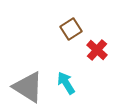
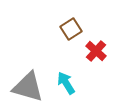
red cross: moved 1 px left, 1 px down
gray triangle: rotated 16 degrees counterclockwise
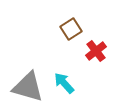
red cross: rotated 10 degrees clockwise
cyan arrow: moved 2 px left; rotated 10 degrees counterclockwise
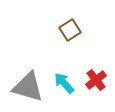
brown square: moved 1 px left, 1 px down
red cross: moved 29 px down
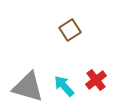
cyan arrow: moved 3 px down
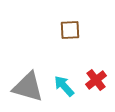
brown square: rotated 30 degrees clockwise
